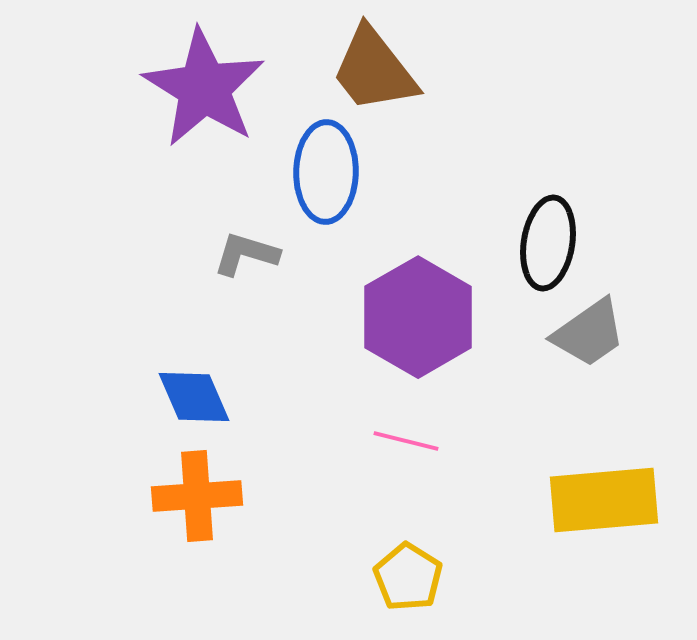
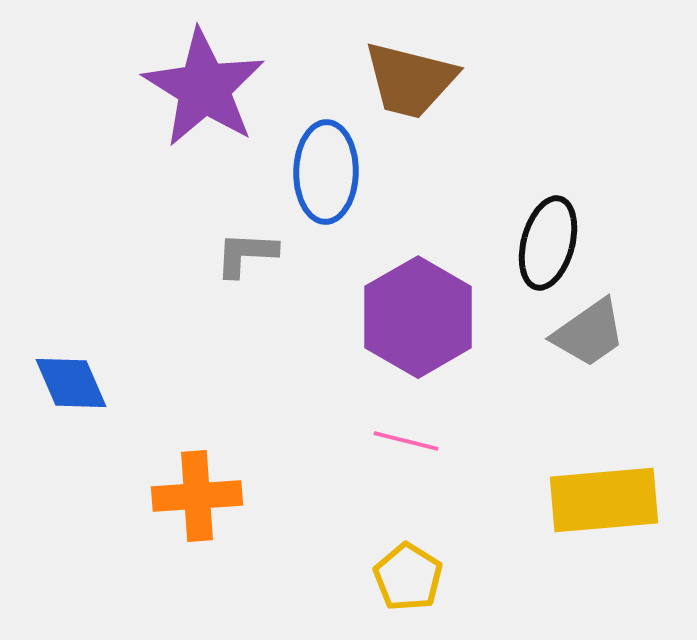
brown trapezoid: moved 36 px right, 10 px down; rotated 38 degrees counterclockwise
black ellipse: rotated 6 degrees clockwise
gray L-shape: rotated 14 degrees counterclockwise
blue diamond: moved 123 px left, 14 px up
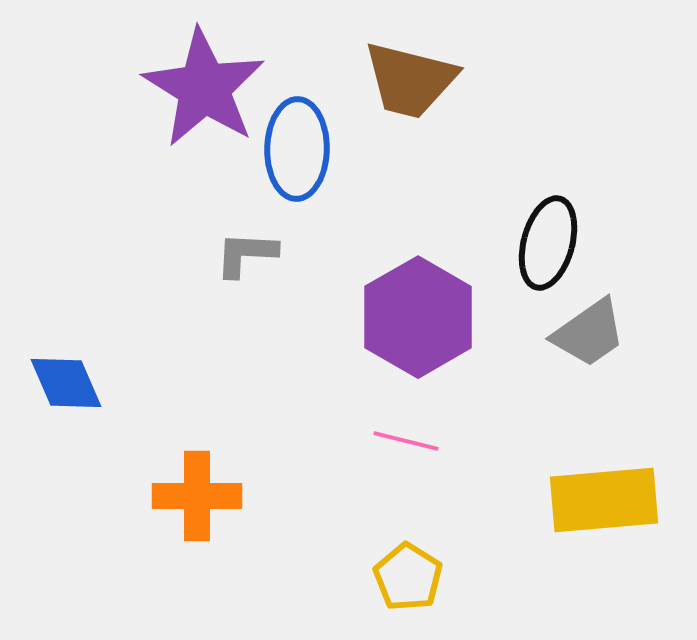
blue ellipse: moved 29 px left, 23 px up
blue diamond: moved 5 px left
orange cross: rotated 4 degrees clockwise
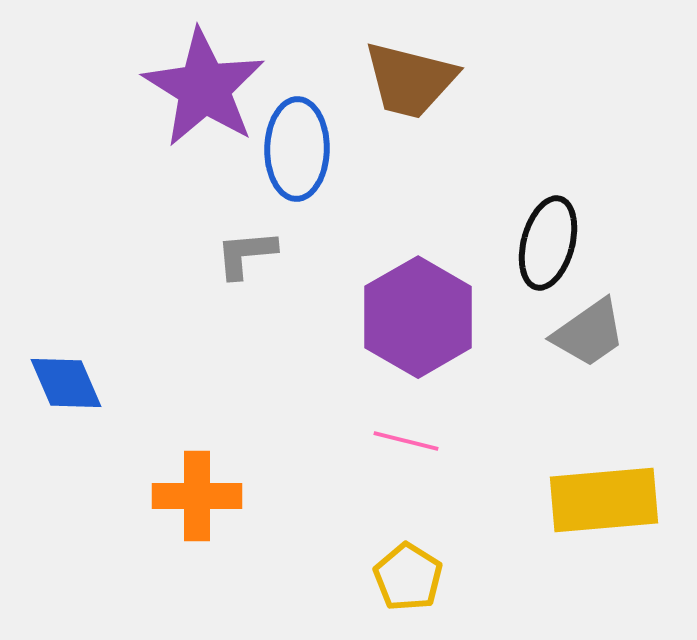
gray L-shape: rotated 8 degrees counterclockwise
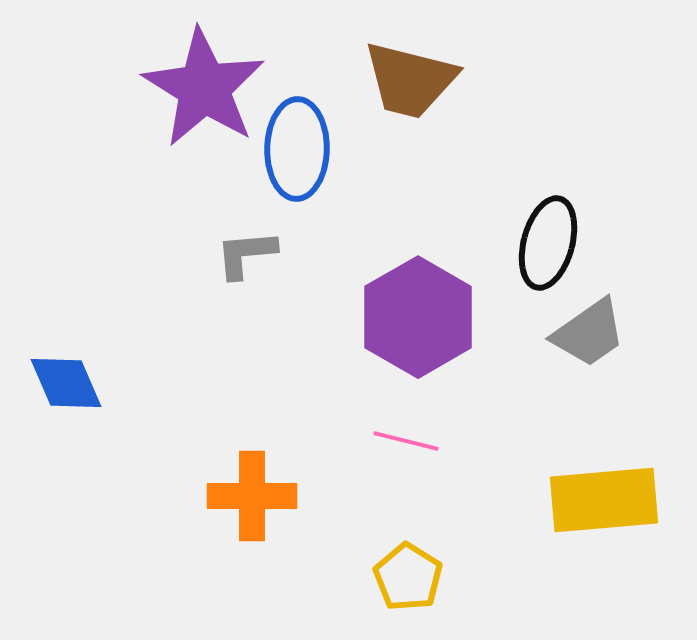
orange cross: moved 55 px right
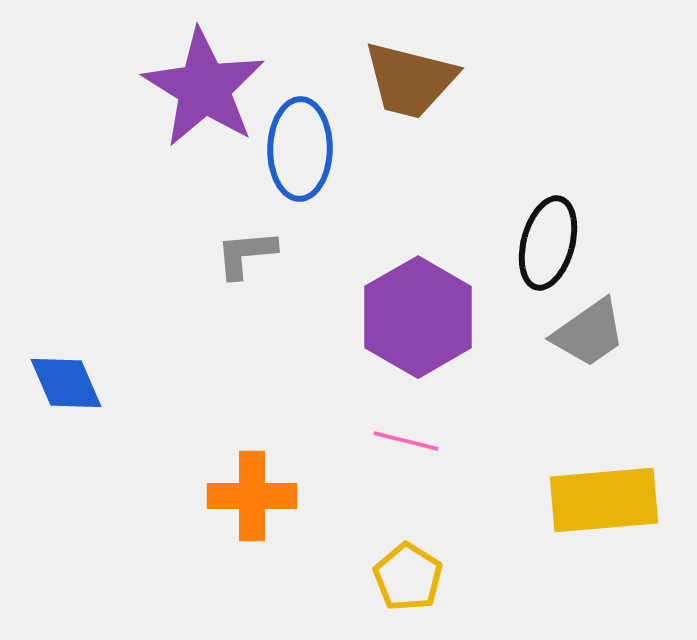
blue ellipse: moved 3 px right
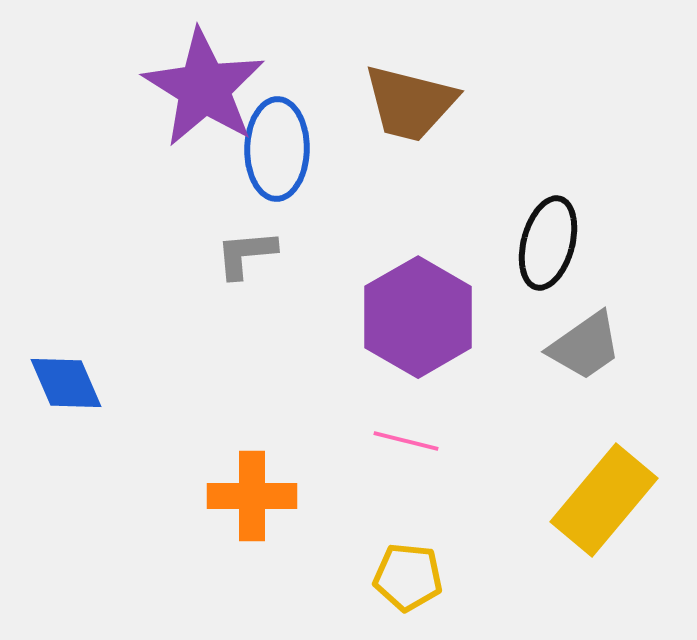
brown trapezoid: moved 23 px down
blue ellipse: moved 23 px left
gray trapezoid: moved 4 px left, 13 px down
yellow rectangle: rotated 45 degrees counterclockwise
yellow pentagon: rotated 26 degrees counterclockwise
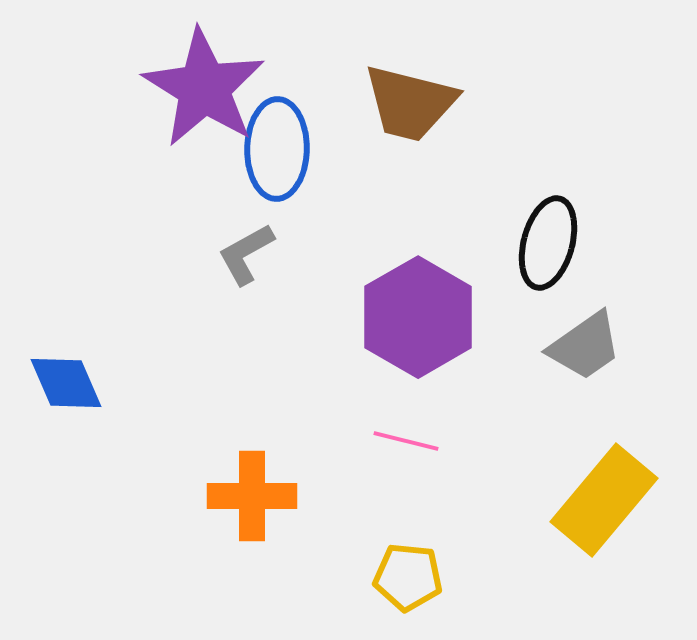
gray L-shape: rotated 24 degrees counterclockwise
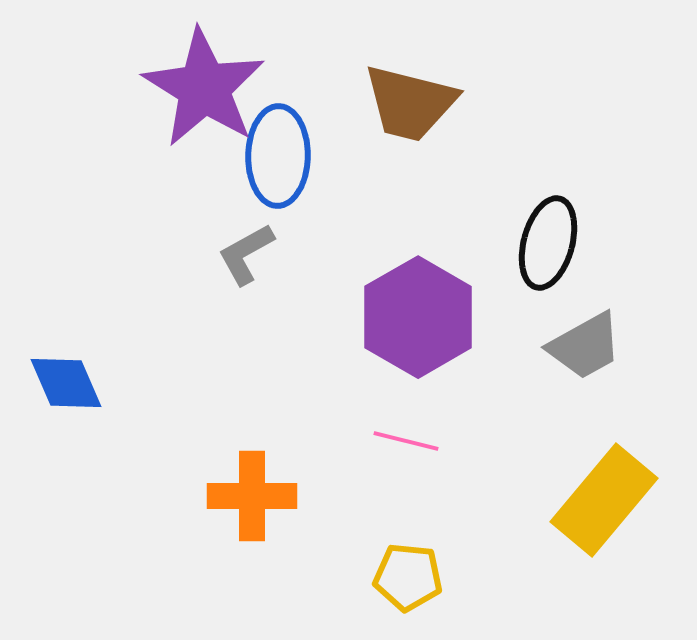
blue ellipse: moved 1 px right, 7 px down
gray trapezoid: rotated 6 degrees clockwise
